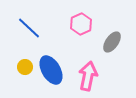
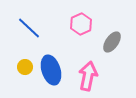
blue ellipse: rotated 12 degrees clockwise
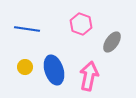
pink hexagon: rotated 15 degrees counterclockwise
blue line: moved 2 px left, 1 px down; rotated 35 degrees counterclockwise
blue ellipse: moved 3 px right
pink arrow: moved 1 px right
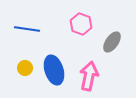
yellow circle: moved 1 px down
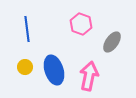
blue line: rotated 75 degrees clockwise
yellow circle: moved 1 px up
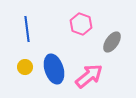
blue ellipse: moved 1 px up
pink arrow: rotated 40 degrees clockwise
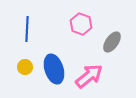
blue line: rotated 10 degrees clockwise
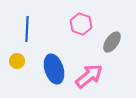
yellow circle: moved 8 px left, 6 px up
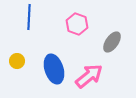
pink hexagon: moved 4 px left
blue line: moved 2 px right, 12 px up
